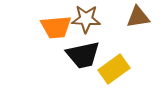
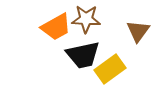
brown triangle: moved 14 px down; rotated 45 degrees counterclockwise
orange trapezoid: rotated 24 degrees counterclockwise
yellow rectangle: moved 4 px left
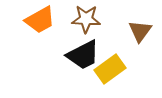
orange trapezoid: moved 16 px left, 7 px up
brown triangle: moved 2 px right
black trapezoid: rotated 15 degrees counterclockwise
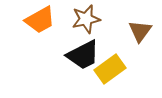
brown star: rotated 16 degrees counterclockwise
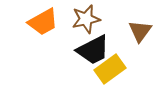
orange trapezoid: moved 3 px right, 2 px down
black trapezoid: moved 10 px right, 5 px up
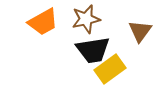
black trapezoid: rotated 18 degrees clockwise
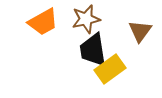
black trapezoid: rotated 90 degrees clockwise
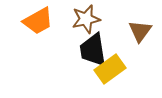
orange trapezoid: moved 5 px left, 1 px up
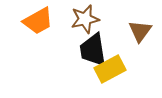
brown star: moved 1 px left
yellow rectangle: rotated 8 degrees clockwise
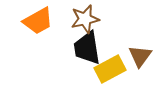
brown triangle: moved 25 px down
black trapezoid: moved 6 px left, 2 px up
